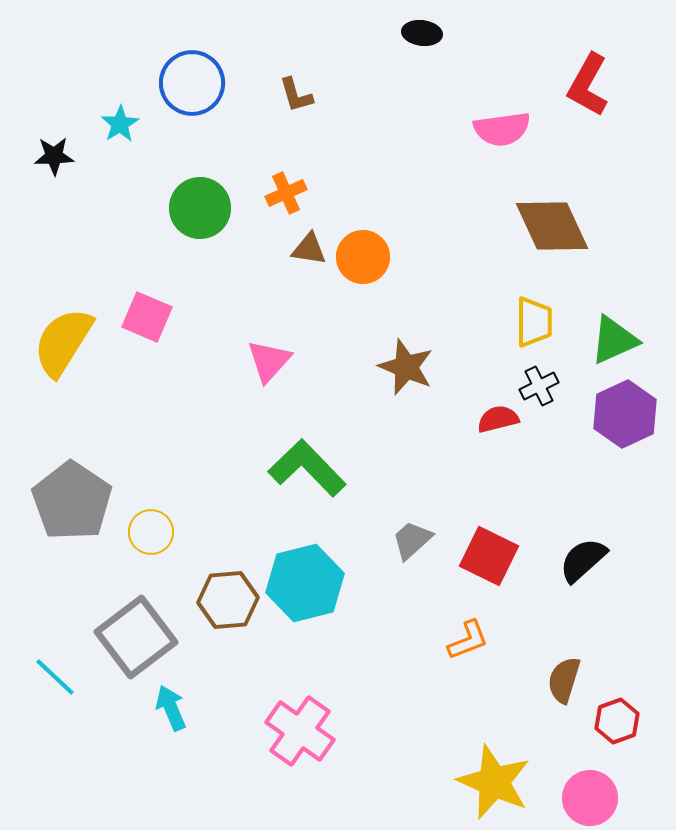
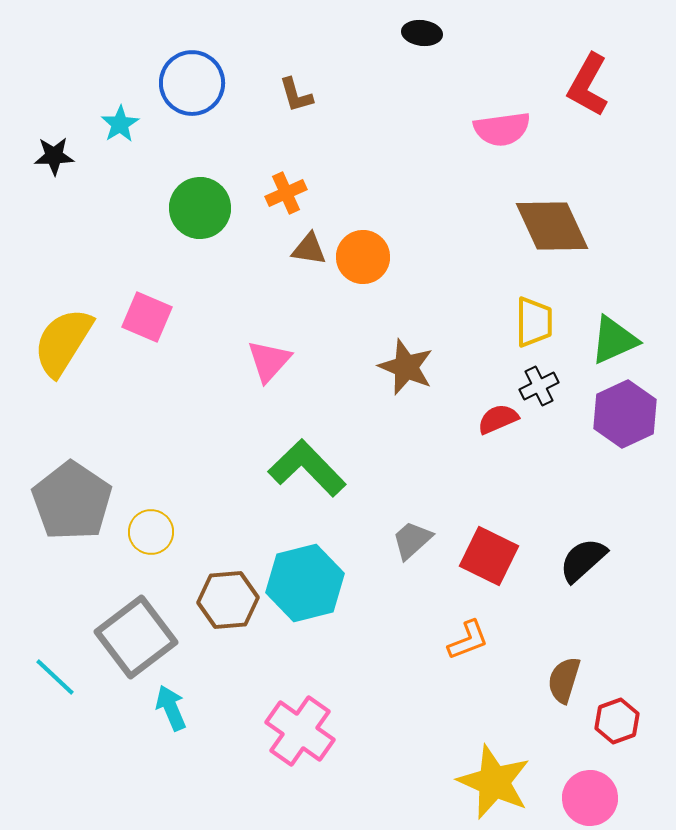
red semicircle: rotated 9 degrees counterclockwise
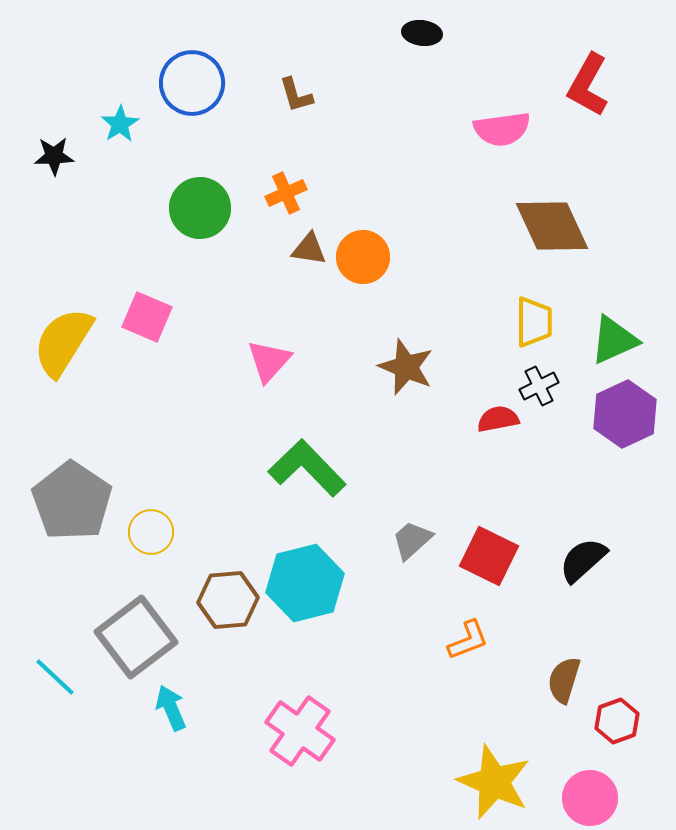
red semicircle: rotated 12 degrees clockwise
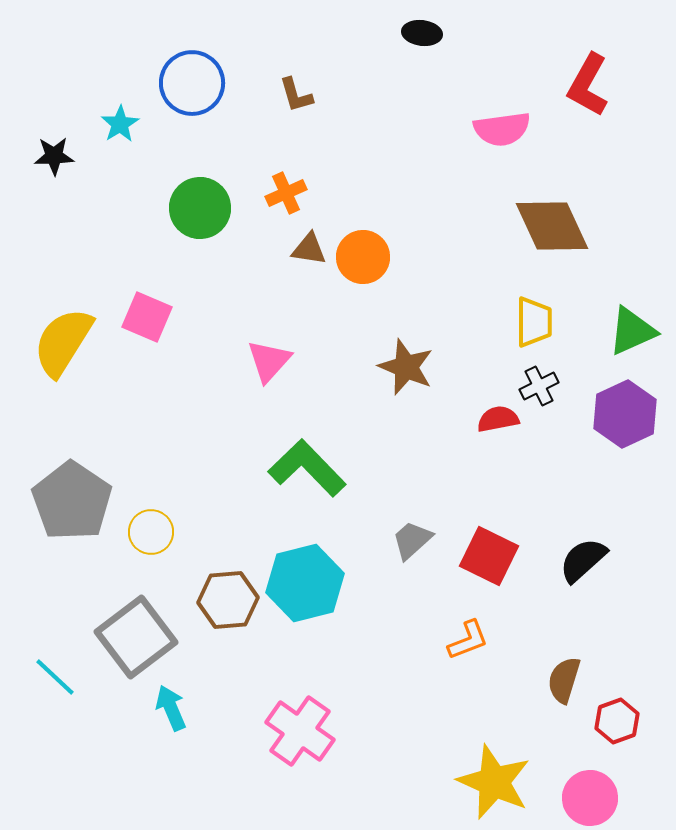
green triangle: moved 18 px right, 9 px up
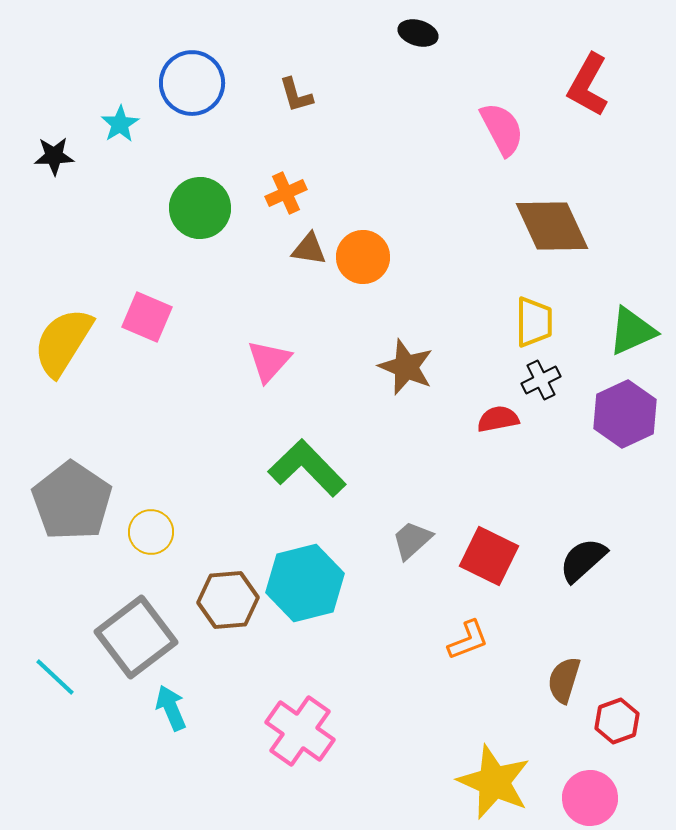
black ellipse: moved 4 px left; rotated 9 degrees clockwise
pink semicircle: rotated 110 degrees counterclockwise
black cross: moved 2 px right, 6 px up
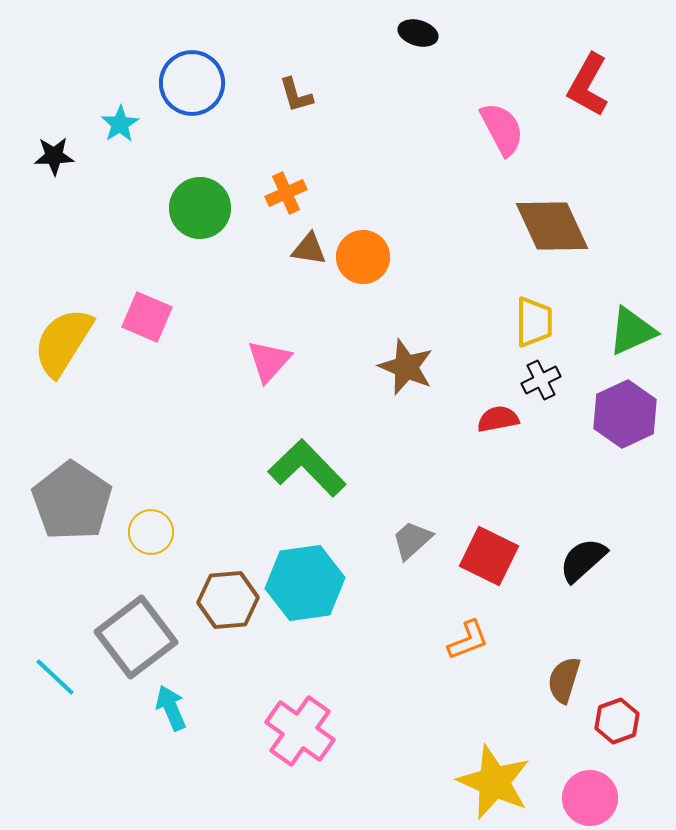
cyan hexagon: rotated 6 degrees clockwise
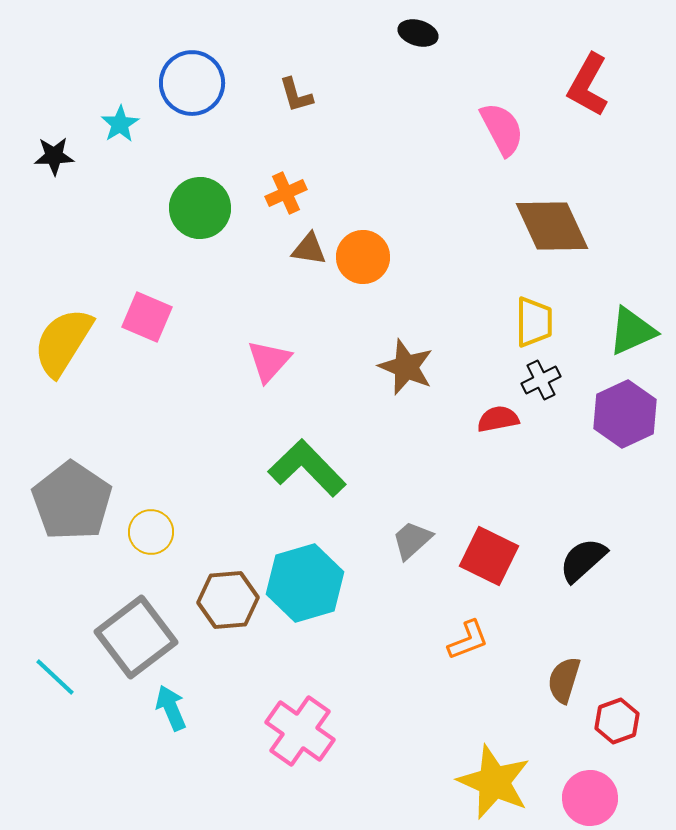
cyan hexagon: rotated 8 degrees counterclockwise
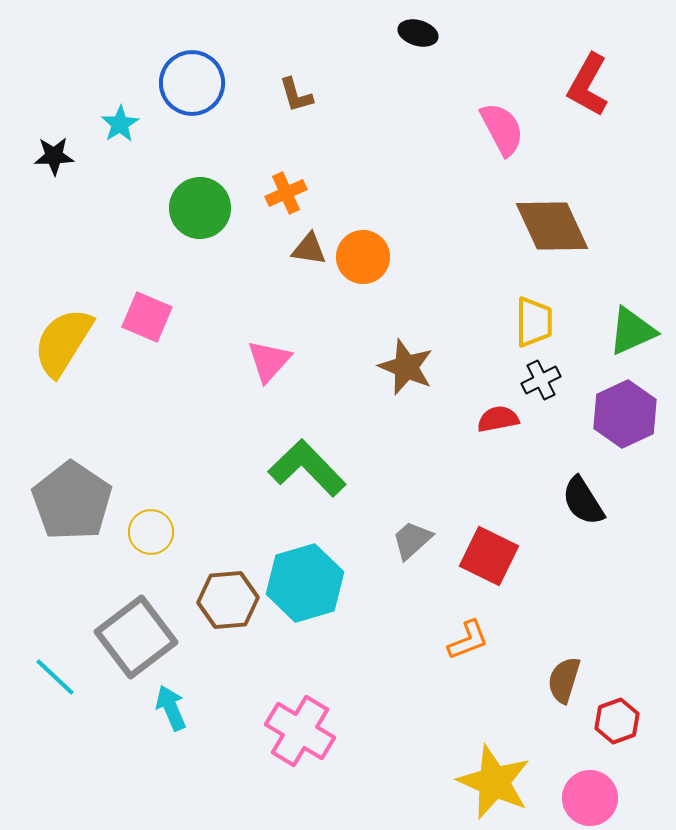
black semicircle: moved 59 px up; rotated 80 degrees counterclockwise
pink cross: rotated 4 degrees counterclockwise
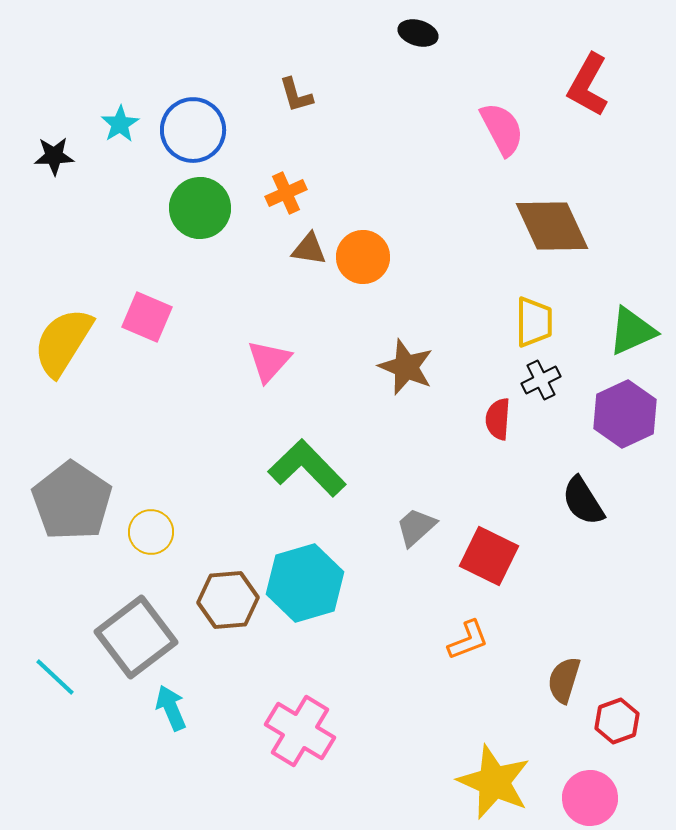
blue circle: moved 1 px right, 47 px down
red semicircle: rotated 75 degrees counterclockwise
gray trapezoid: moved 4 px right, 13 px up
